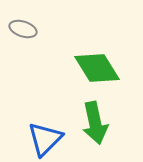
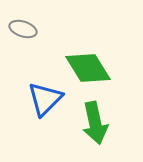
green diamond: moved 9 px left
blue triangle: moved 40 px up
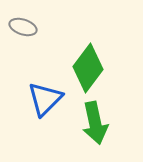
gray ellipse: moved 2 px up
green diamond: rotated 69 degrees clockwise
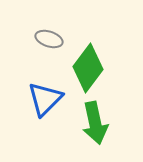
gray ellipse: moved 26 px right, 12 px down
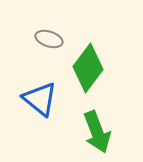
blue triangle: moved 5 px left; rotated 36 degrees counterclockwise
green arrow: moved 2 px right, 9 px down; rotated 9 degrees counterclockwise
